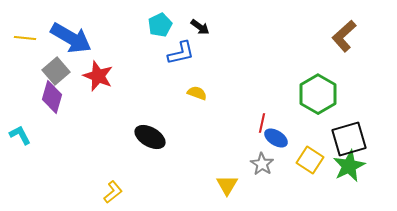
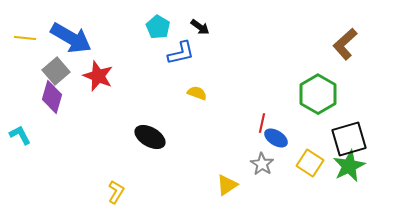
cyan pentagon: moved 2 px left, 2 px down; rotated 15 degrees counterclockwise
brown L-shape: moved 1 px right, 8 px down
yellow square: moved 3 px down
yellow triangle: rotated 25 degrees clockwise
yellow L-shape: moved 3 px right; rotated 20 degrees counterclockwise
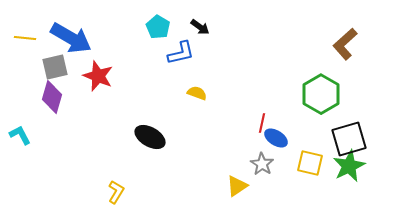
gray square: moved 1 px left, 4 px up; rotated 28 degrees clockwise
green hexagon: moved 3 px right
yellow square: rotated 20 degrees counterclockwise
yellow triangle: moved 10 px right, 1 px down
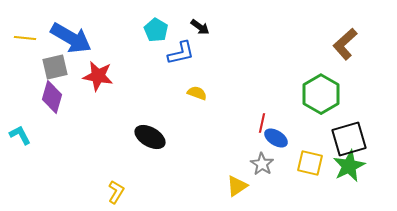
cyan pentagon: moved 2 px left, 3 px down
red star: rotated 12 degrees counterclockwise
